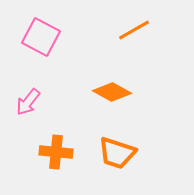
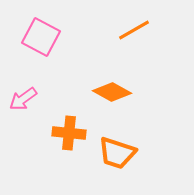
pink arrow: moved 5 px left, 3 px up; rotated 16 degrees clockwise
orange cross: moved 13 px right, 19 px up
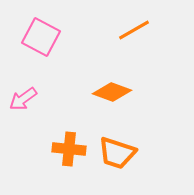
orange diamond: rotated 9 degrees counterclockwise
orange cross: moved 16 px down
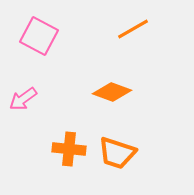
orange line: moved 1 px left, 1 px up
pink square: moved 2 px left, 1 px up
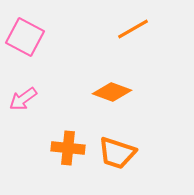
pink square: moved 14 px left, 1 px down
orange cross: moved 1 px left, 1 px up
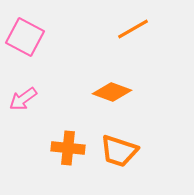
orange trapezoid: moved 2 px right, 2 px up
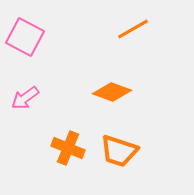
pink arrow: moved 2 px right, 1 px up
orange cross: rotated 16 degrees clockwise
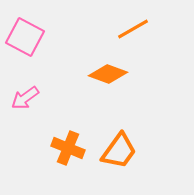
orange diamond: moved 4 px left, 18 px up
orange trapezoid: rotated 72 degrees counterclockwise
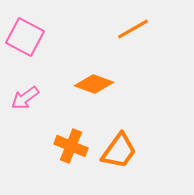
orange diamond: moved 14 px left, 10 px down
orange cross: moved 3 px right, 2 px up
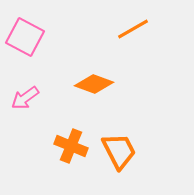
orange trapezoid: rotated 63 degrees counterclockwise
